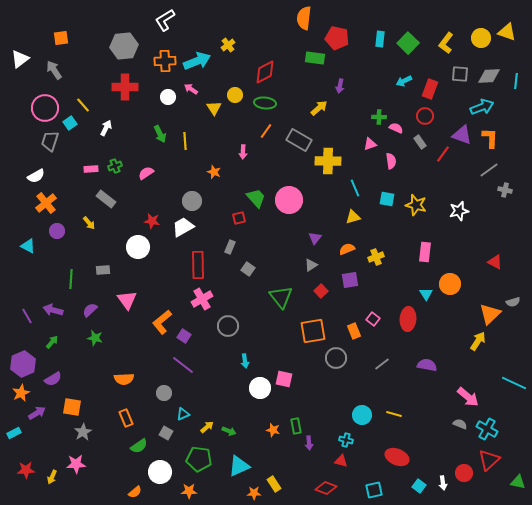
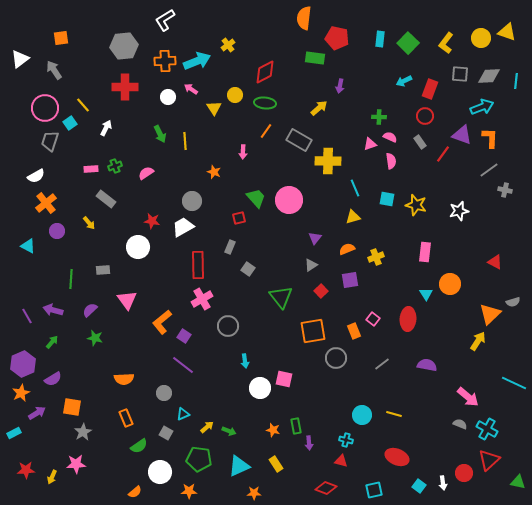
pink semicircle at (396, 128): moved 6 px left, 9 px down
yellow rectangle at (274, 484): moved 2 px right, 20 px up
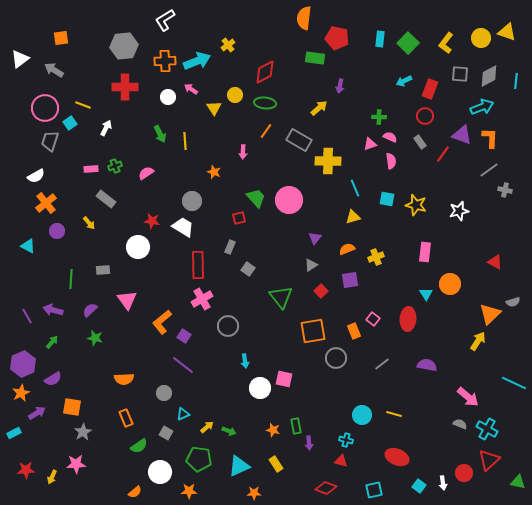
gray arrow at (54, 70): rotated 24 degrees counterclockwise
gray diamond at (489, 76): rotated 25 degrees counterclockwise
yellow line at (83, 105): rotated 28 degrees counterclockwise
white trapezoid at (183, 227): rotated 60 degrees clockwise
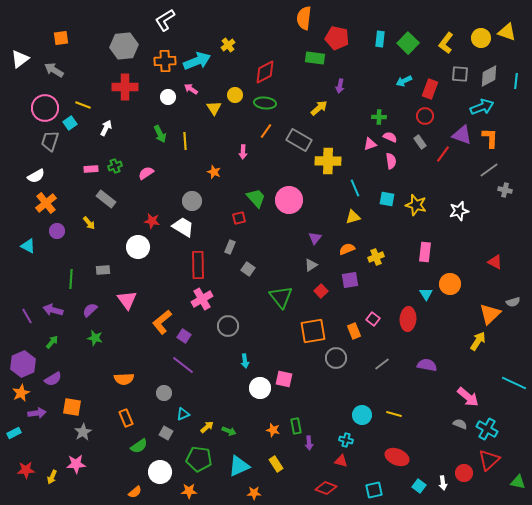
purple arrow at (37, 413): rotated 24 degrees clockwise
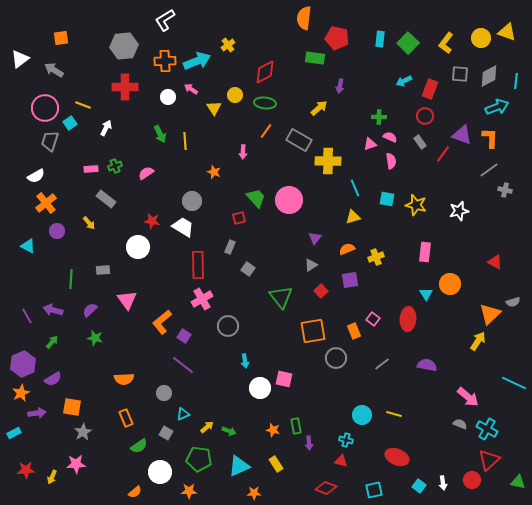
cyan arrow at (482, 107): moved 15 px right
red circle at (464, 473): moved 8 px right, 7 px down
